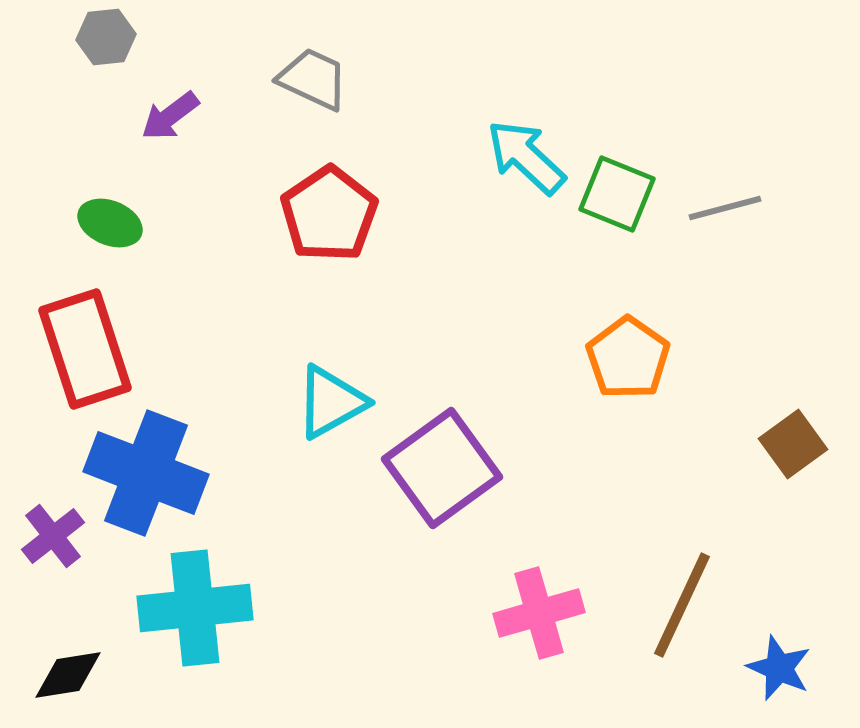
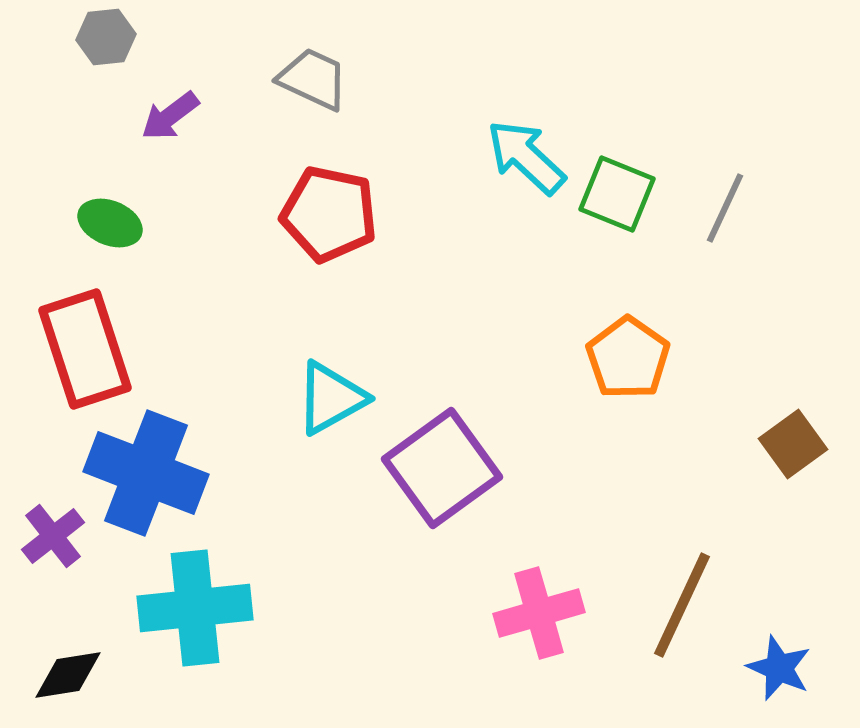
gray line: rotated 50 degrees counterclockwise
red pentagon: rotated 26 degrees counterclockwise
cyan triangle: moved 4 px up
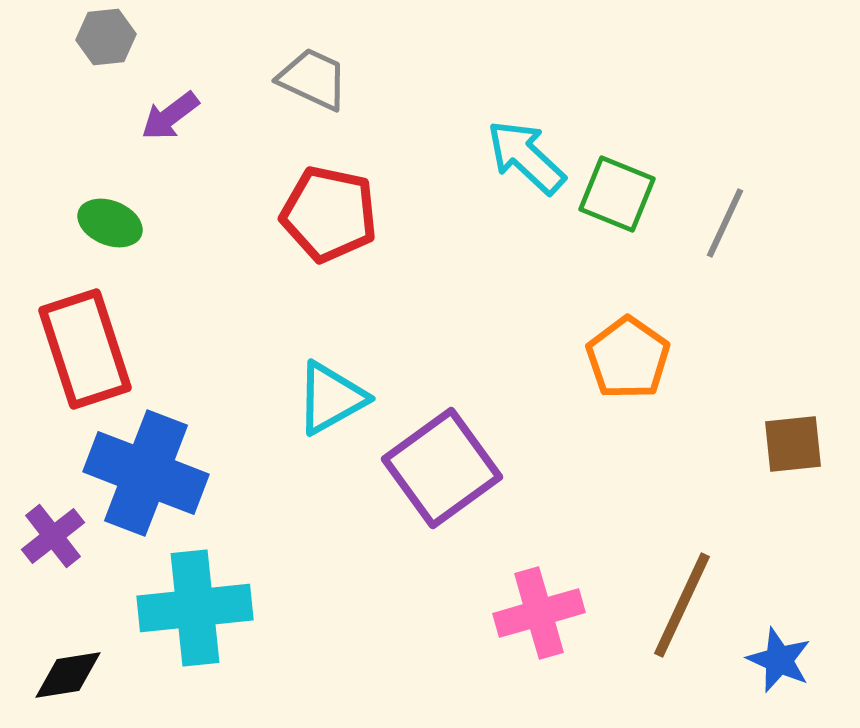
gray line: moved 15 px down
brown square: rotated 30 degrees clockwise
blue star: moved 8 px up
